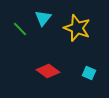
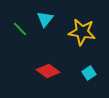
cyan triangle: moved 2 px right, 1 px down
yellow star: moved 5 px right, 4 px down; rotated 12 degrees counterclockwise
cyan square: rotated 32 degrees clockwise
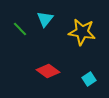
cyan square: moved 6 px down
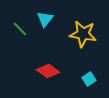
yellow star: moved 1 px right, 2 px down
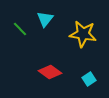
red diamond: moved 2 px right, 1 px down
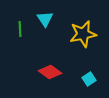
cyan triangle: rotated 12 degrees counterclockwise
green line: rotated 42 degrees clockwise
yellow star: rotated 20 degrees counterclockwise
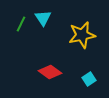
cyan triangle: moved 2 px left, 1 px up
green line: moved 1 px right, 5 px up; rotated 28 degrees clockwise
yellow star: moved 1 px left, 1 px down
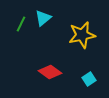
cyan triangle: rotated 24 degrees clockwise
